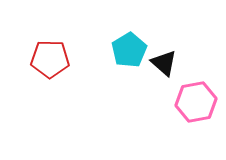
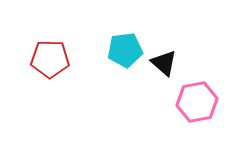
cyan pentagon: moved 4 px left; rotated 24 degrees clockwise
pink hexagon: moved 1 px right
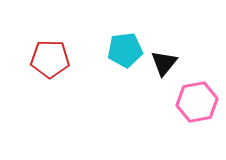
black triangle: rotated 28 degrees clockwise
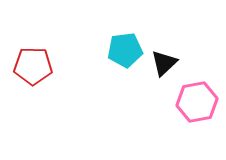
red pentagon: moved 17 px left, 7 px down
black triangle: rotated 8 degrees clockwise
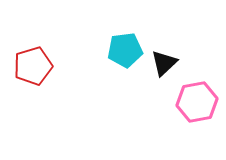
red pentagon: rotated 18 degrees counterclockwise
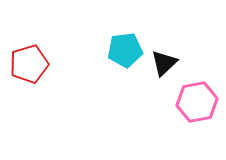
red pentagon: moved 4 px left, 2 px up
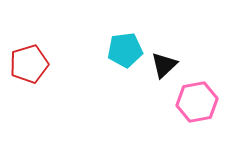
black triangle: moved 2 px down
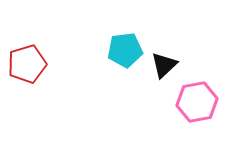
red pentagon: moved 2 px left
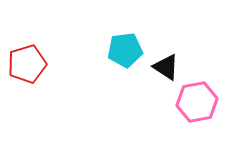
black triangle: moved 2 px right, 2 px down; rotated 44 degrees counterclockwise
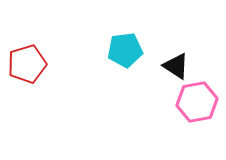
black triangle: moved 10 px right, 1 px up
